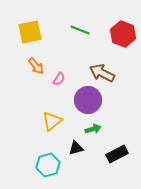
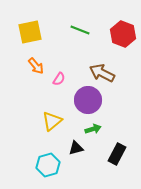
black rectangle: rotated 35 degrees counterclockwise
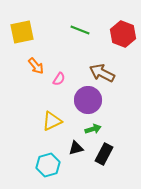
yellow square: moved 8 px left
yellow triangle: rotated 15 degrees clockwise
black rectangle: moved 13 px left
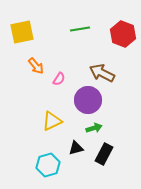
green line: moved 1 px up; rotated 30 degrees counterclockwise
green arrow: moved 1 px right, 1 px up
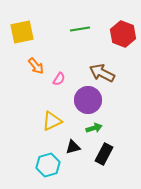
black triangle: moved 3 px left, 1 px up
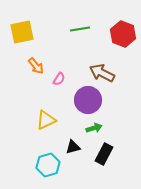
yellow triangle: moved 6 px left, 1 px up
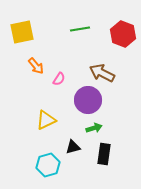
black rectangle: rotated 20 degrees counterclockwise
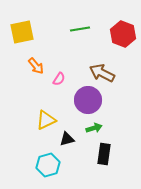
black triangle: moved 6 px left, 8 px up
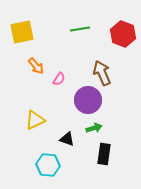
brown arrow: rotated 40 degrees clockwise
yellow triangle: moved 11 px left
black triangle: rotated 35 degrees clockwise
cyan hexagon: rotated 20 degrees clockwise
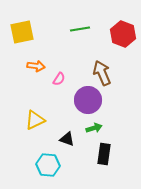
orange arrow: rotated 42 degrees counterclockwise
